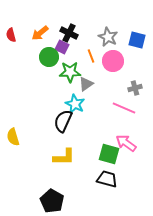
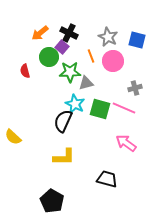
red semicircle: moved 14 px right, 36 px down
purple square: rotated 16 degrees clockwise
gray triangle: moved 1 px up; rotated 21 degrees clockwise
yellow semicircle: rotated 30 degrees counterclockwise
green square: moved 9 px left, 45 px up
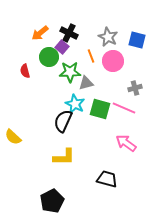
black pentagon: rotated 15 degrees clockwise
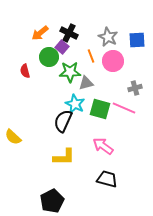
blue square: rotated 18 degrees counterclockwise
pink arrow: moved 23 px left, 3 px down
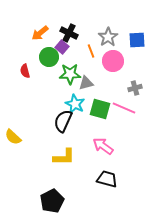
gray star: rotated 12 degrees clockwise
orange line: moved 5 px up
green star: moved 2 px down
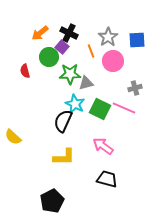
green square: rotated 10 degrees clockwise
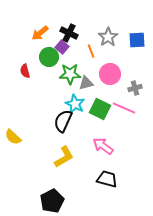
pink circle: moved 3 px left, 13 px down
yellow L-shape: rotated 30 degrees counterclockwise
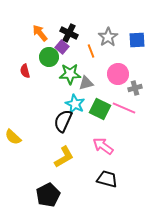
orange arrow: rotated 90 degrees clockwise
pink circle: moved 8 px right
black pentagon: moved 4 px left, 6 px up
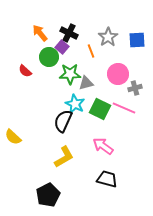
red semicircle: rotated 32 degrees counterclockwise
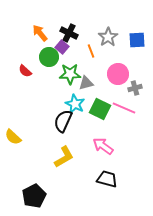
black pentagon: moved 14 px left, 1 px down
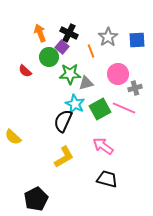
orange arrow: rotated 18 degrees clockwise
green square: rotated 35 degrees clockwise
black pentagon: moved 2 px right, 3 px down
